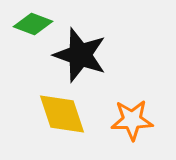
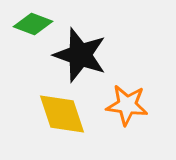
orange star: moved 5 px left, 15 px up; rotated 9 degrees clockwise
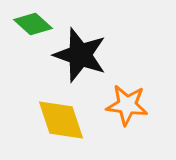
green diamond: rotated 21 degrees clockwise
yellow diamond: moved 1 px left, 6 px down
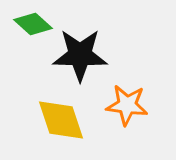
black star: rotated 18 degrees counterclockwise
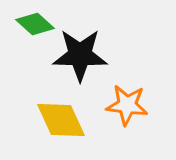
green diamond: moved 2 px right
yellow diamond: rotated 6 degrees counterclockwise
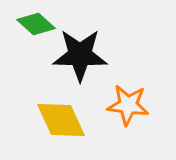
green diamond: moved 1 px right
orange star: moved 1 px right
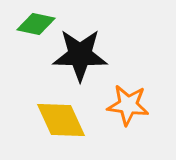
green diamond: rotated 30 degrees counterclockwise
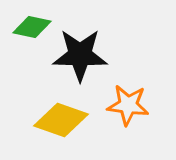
green diamond: moved 4 px left, 3 px down
yellow diamond: rotated 46 degrees counterclockwise
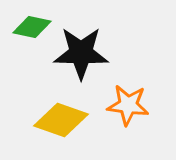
black star: moved 1 px right, 2 px up
